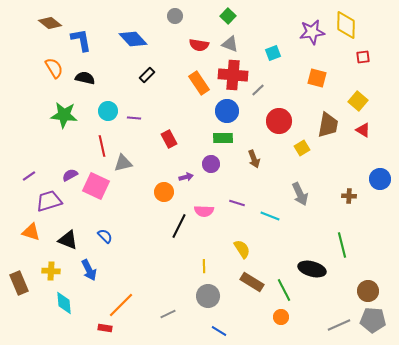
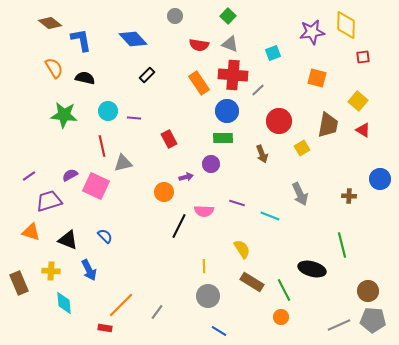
brown arrow at (254, 159): moved 8 px right, 5 px up
gray line at (168, 314): moved 11 px left, 2 px up; rotated 28 degrees counterclockwise
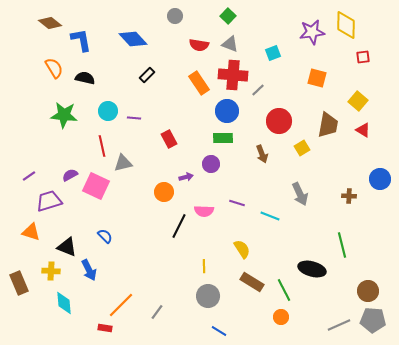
black triangle at (68, 240): moved 1 px left, 7 px down
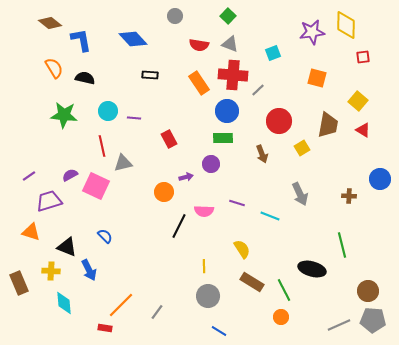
black rectangle at (147, 75): moved 3 px right; rotated 49 degrees clockwise
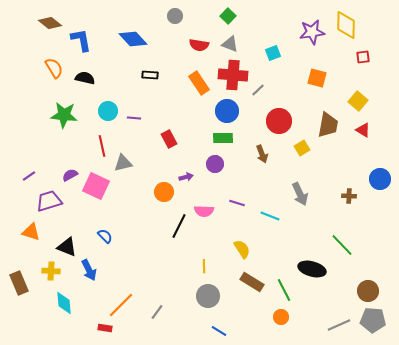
purple circle at (211, 164): moved 4 px right
green line at (342, 245): rotated 30 degrees counterclockwise
